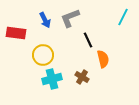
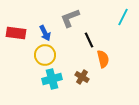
blue arrow: moved 13 px down
black line: moved 1 px right
yellow circle: moved 2 px right
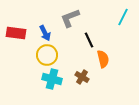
yellow circle: moved 2 px right
cyan cross: rotated 30 degrees clockwise
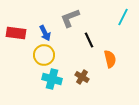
yellow circle: moved 3 px left
orange semicircle: moved 7 px right
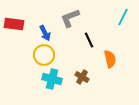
red rectangle: moved 2 px left, 9 px up
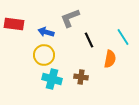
cyan line: moved 20 px down; rotated 60 degrees counterclockwise
blue arrow: moved 1 px right, 1 px up; rotated 133 degrees clockwise
orange semicircle: rotated 24 degrees clockwise
brown cross: moved 1 px left; rotated 24 degrees counterclockwise
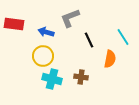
yellow circle: moved 1 px left, 1 px down
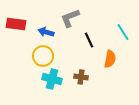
red rectangle: moved 2 px right
cyan line: moved 5 px up
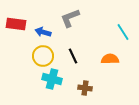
blue arrow: moved 3 px left
black line: moved 16 px left, 16 px down
orange semicircle: rotated 102 degrees counterclockwise
brown cross: moved 4 px right, 11 px down
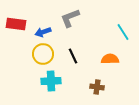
blue arrow: rotated 35 degrees counterclockwise
yellow circle: moved 2 px up
cyan cross: moved 1 px left, 2 px down; rotated 18 degrees counterclockwise
brown cross: moved 12 px right, 1 px up
